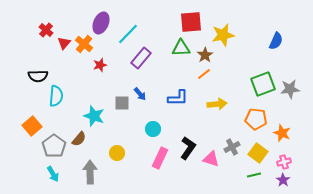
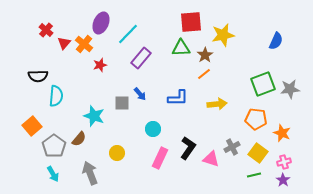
gray arrow: moved 1 px down; rotated 20 degrees counterclockwise
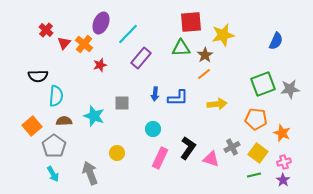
blue arrow: moved 15 px right; rotated 48 degrees clockwise
brown semicircle: moved 15 px left, 18 px up; rotated 133 degrees counterclockwise
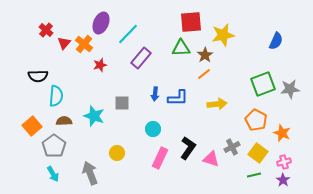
orange pentagon: moved 1 px down; rotated 20 degrees clockwise
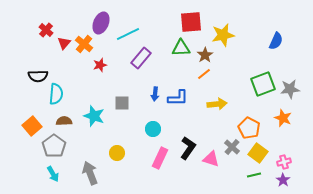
cyan line: rotated 20 degrees clockwise
cyan semicircle: moved 2 px up
orange pentagon: moved 7 px left, 8 px down
orange star: moved 1 px right, 15 px up
gray cross: rotated 21 degrees counterclockwise
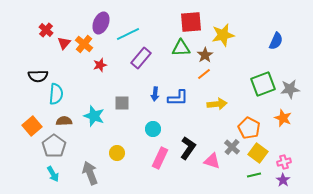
pink triangle: moved 1 px right, 2 px down
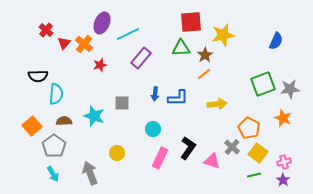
purple ellipse: moved 1 px right
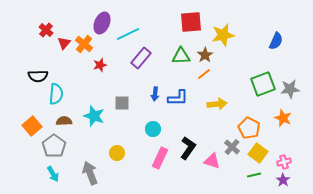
green triangle: moved 8 px down
